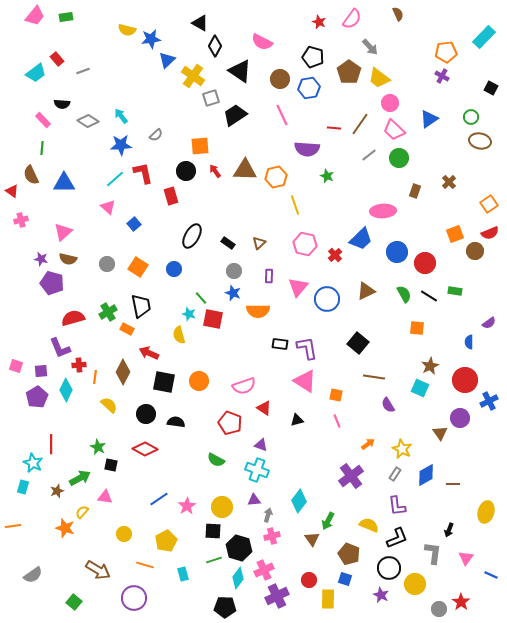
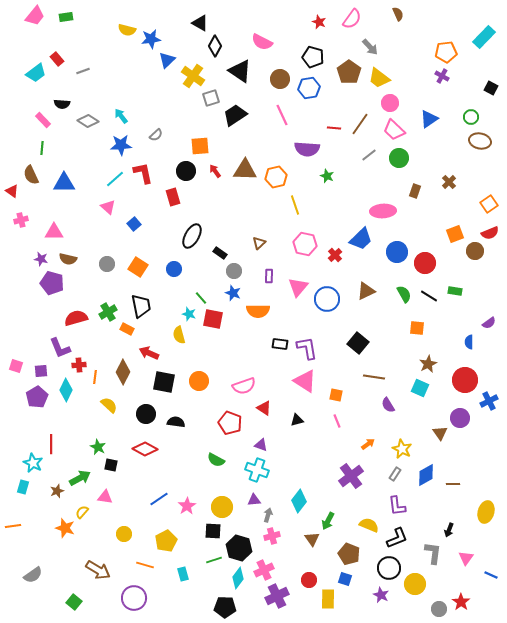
red rectangle at (171, 196): moved 2 px right, 1 px down
pink triangle at (63, 232): moved 9 px left; rotated 42 degrees clockwise
black rectangle at (228, 243): moved 8 px left, 10 px down
red semicircle at (73, 318): moved 3 px right
brown star at (430, 366): moved 2 px left, 2 px up
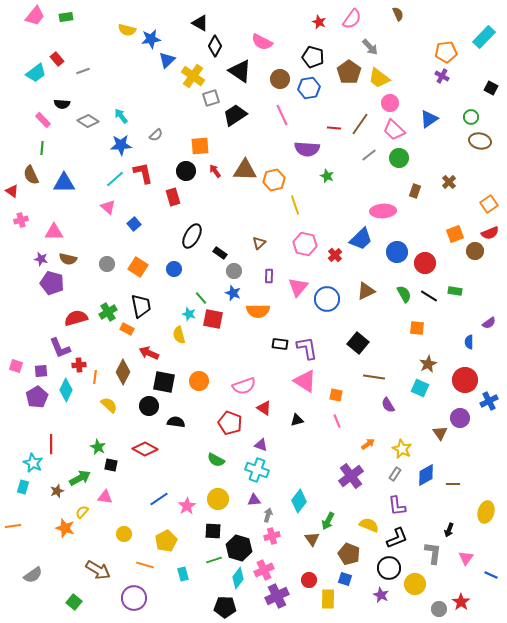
orange hexagon at (276, 177): moved 2 px left, 3 px down
black circle at (146, 414): moved 3 px right, 8 px up
yellow circle at (222, 507): moved 4 px left, 8 px up
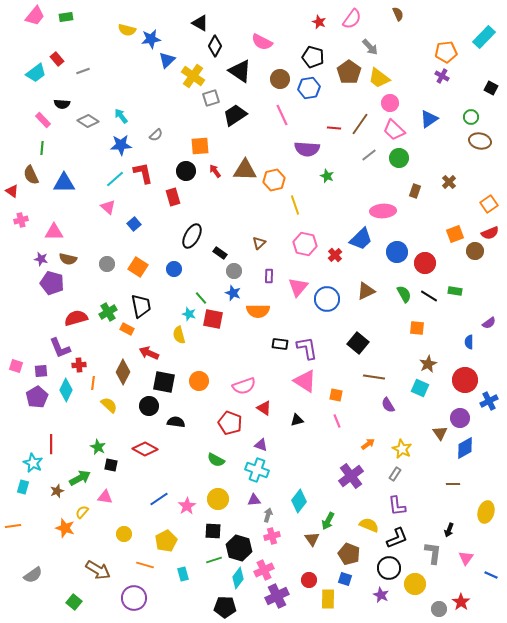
orange line at (95, 377): moved 2 px left, 6 px down
blue diamond at (426, 475): moved 39 px right, 27 px up
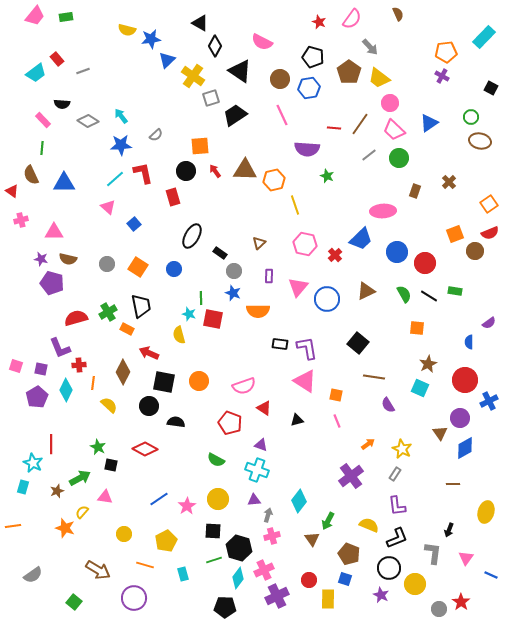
blue triangle at (429, 119): moved 4 px down
green line at (201, 298): rotated 40 degrees clockwise
purple square at (41, 371): moved 2 px up; rotated 16 degrees clockwise
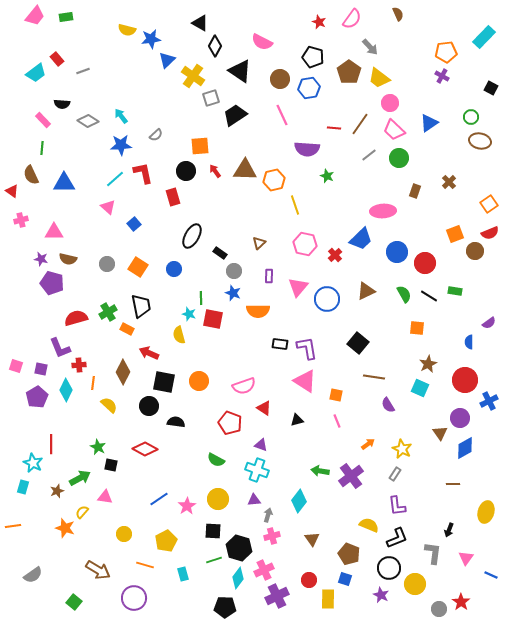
green arrow at (328, 521): moved 8 px left, 50 px up; rotated 72 degrees clockwise
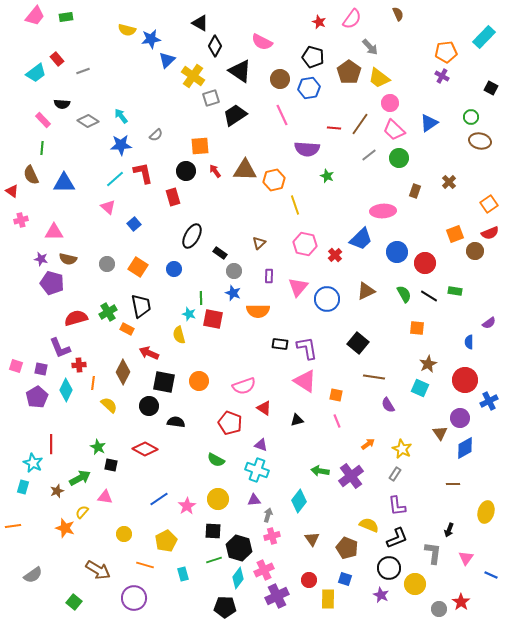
brown pentagon at (349, 554): moved 2 px left, 6 px up
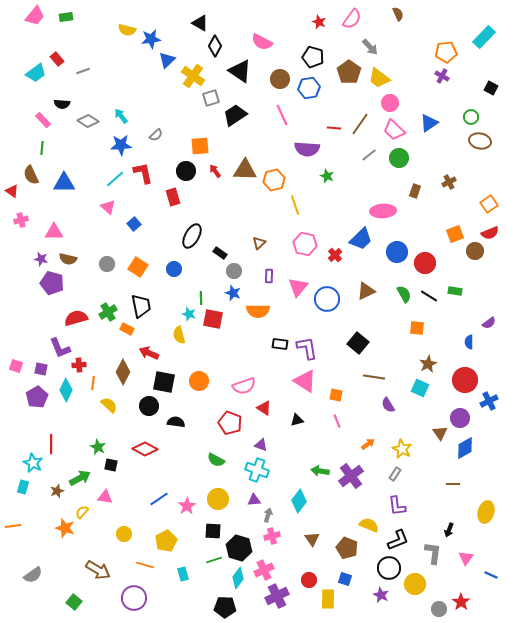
brown cross at (449, 182): rotated 16 degrees clockwise
black L-shape at (397, 538): moved 1 px right, 2 px down
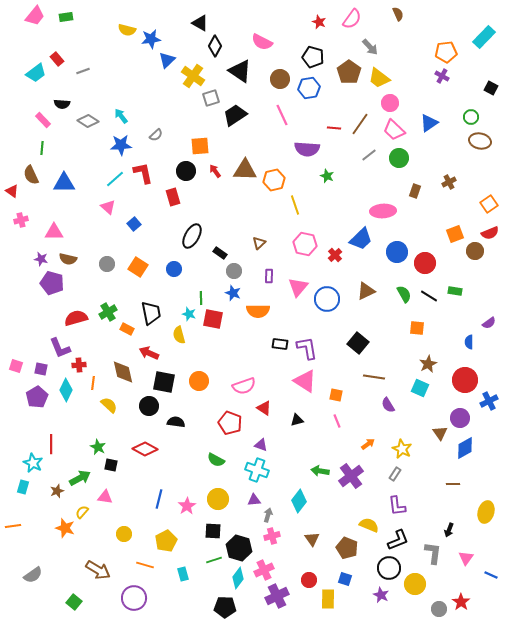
black trapezoid at (141, 306): moved 10 px right, 7 px down
brown diamond at (123, 372): rotated 40 degrees counterclockwise
blue line at (159, 499): rotated 42 degrees counterclockwise
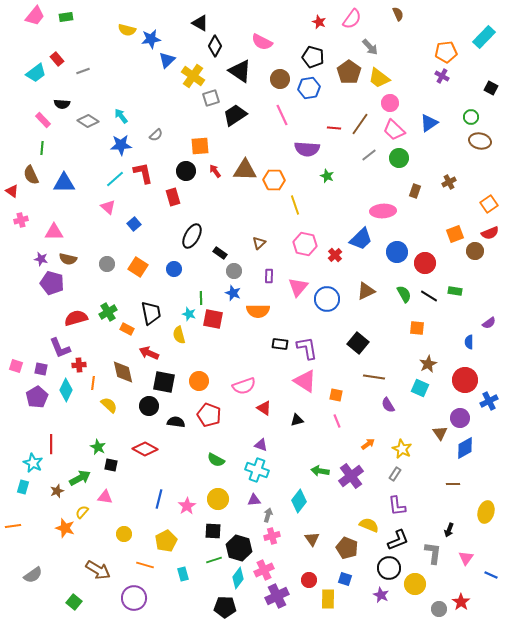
orange hexagon at (274, 180): rotated 15 degrees clockwise
red pentagon at (230, 423): moved 21 px left, 8 px up
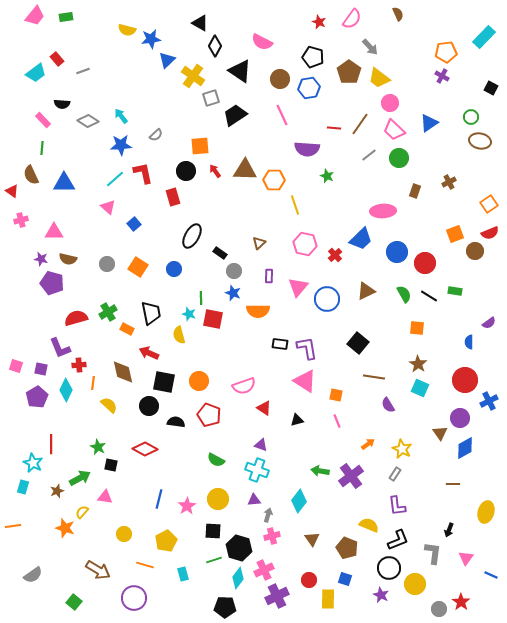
brown star at (428, 364): moved 10 px left; rotated 12 degrees counterclockwise
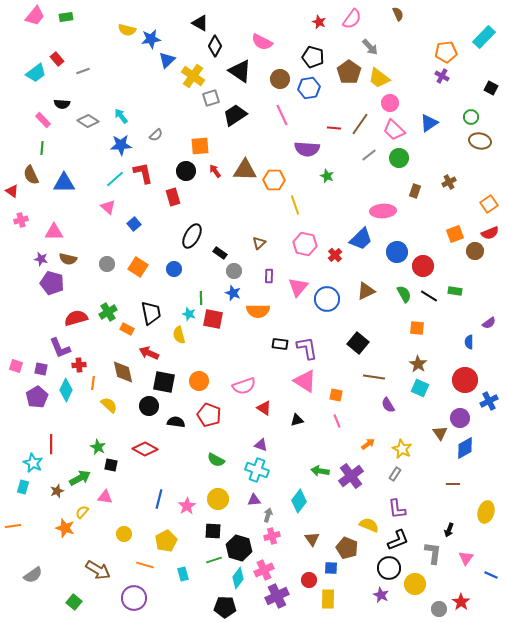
red circle at (425, 263): moved 2 px left, 3 px down
purple L-shape at (397, 506): moved 3 px down
blue square at (345, 579): moved 14 px left, 11 px up; rotated 16 degrees counterclockwise
